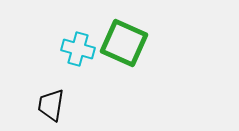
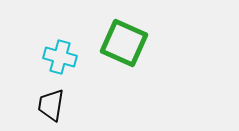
cyan cross: moved 18 px left, 8 px down
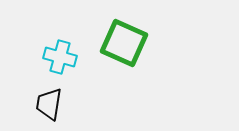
black trapezoid: moved 2 px left, 1 px up
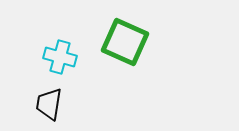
green square: moved 1 px right, 1 px up
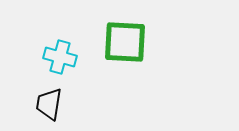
green square: rotated 21 degrees counterclockwise
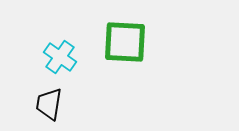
cyan cross: rotated 20 degrees clockwise
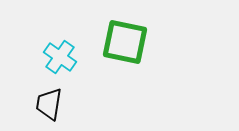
green square: rotated 9 degrees clockwise
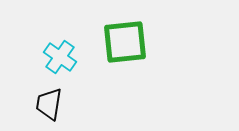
green square: rotated 18 degrees counterclockwise
